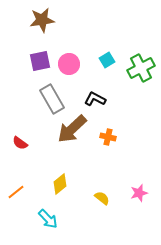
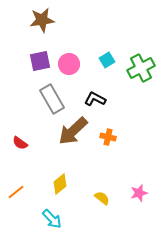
brown arrow: moved 1 px right, 2 px down
cyan arrow: moved 4 px right
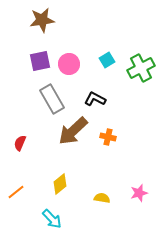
red semicircle: rotated 77 degrees clockwise
yellow semicircle: rotated 28 degrees counterclockwise
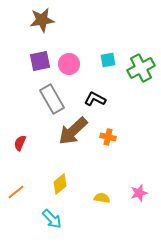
cyan square: moved 1 px right; rotated 21 degrees clockwise
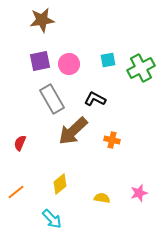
orange cross: moved 4 px right, 3 px down
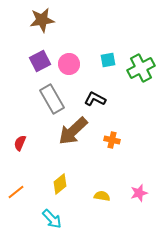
purple square: rotated 15 degrees counterclockwise
yellow semicircle: moved 2 px up
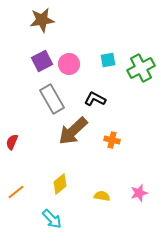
purple square: moved 2 px right
red semicircle: moved 8 px left, 1 px up
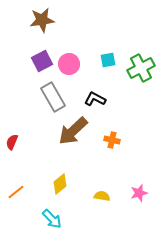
gray rectangle: moved 1 px right, 2 px up
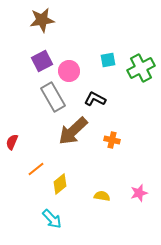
pink circle: moved 7 px down
orange line: moved 20 px right, 23 px up
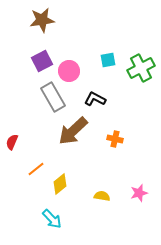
orange cross: moved 3 px right, 1 px up
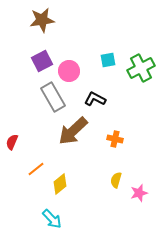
yellow semicircle: moved 14 px right, 16 px up; rotated 84 degrees counterclockwise
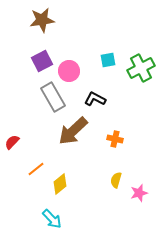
red semicircle: rotated 21 degrees clockwise
